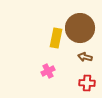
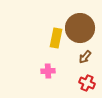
brown arrow: rotated 64 degrees counterclockwise
pink cross: rotated 24 degrees clockwise
red cross: rotated 21 degrees clockwise
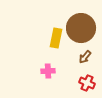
brown circle: moved 1 px right
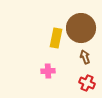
brown arrow: rotated 120 degrees clockwise
